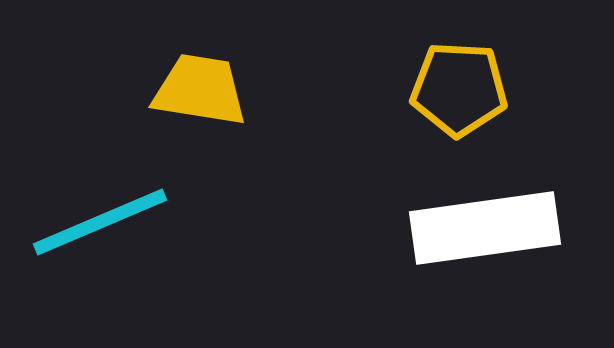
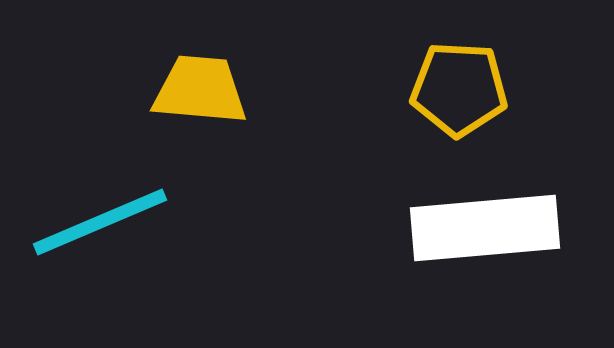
yellow trapezoid: rotated 4 degrees counterclockwise
white rectangle: rotated 3 degrees clockwise
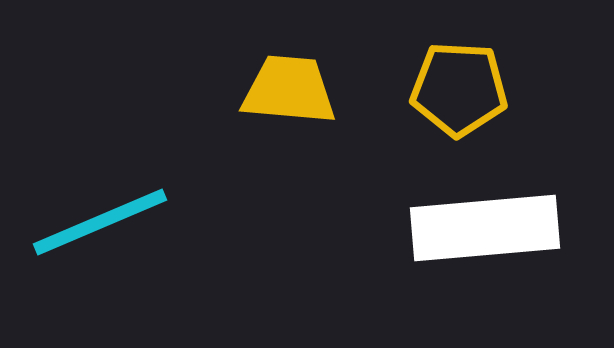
yellow trapezoid: moved 89 px right
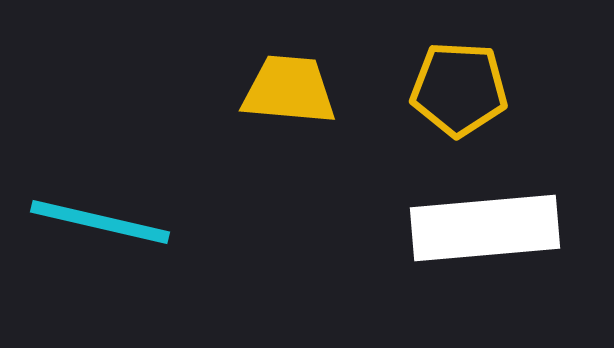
cyan line: rotated 36 degrees clockwise
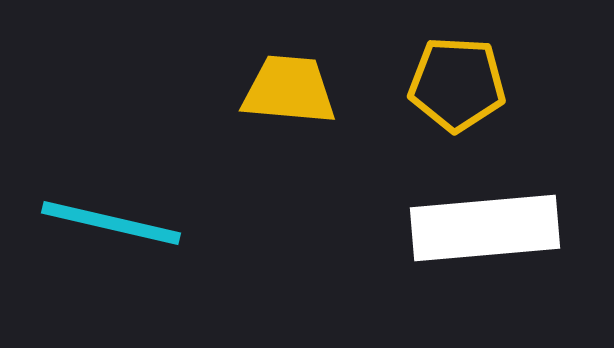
yellow pentagon: moved 2 px left, 5 px up
cyan line: moved 11 px right, 1 px down
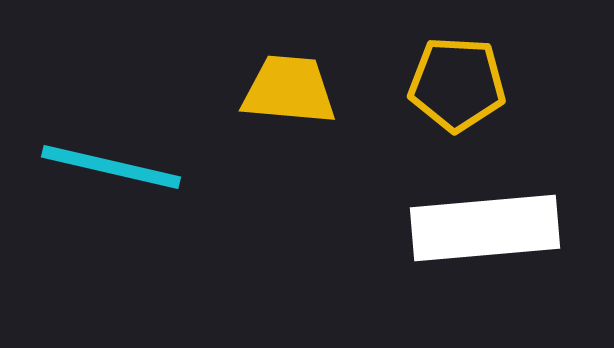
cyan line: moved 56 px up
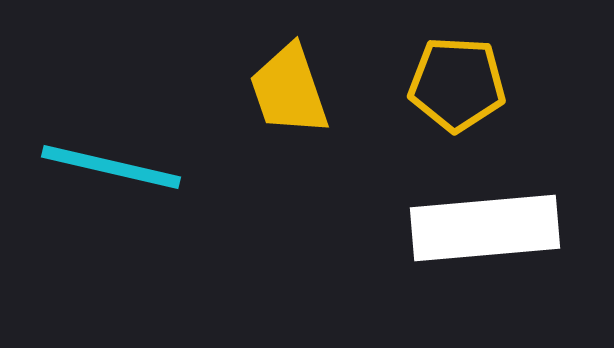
yellow trapezoid: rotated 114 degrees counterclockwise
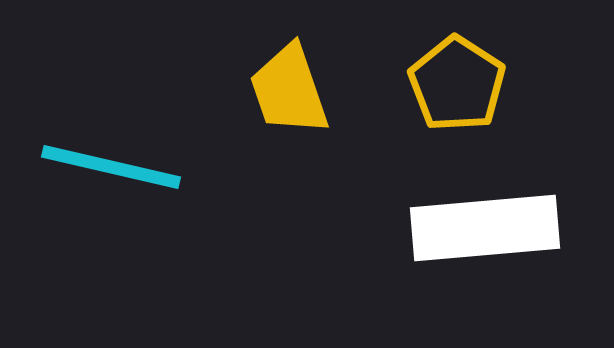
yellow pentagon: rotated 30 degrees clockwise
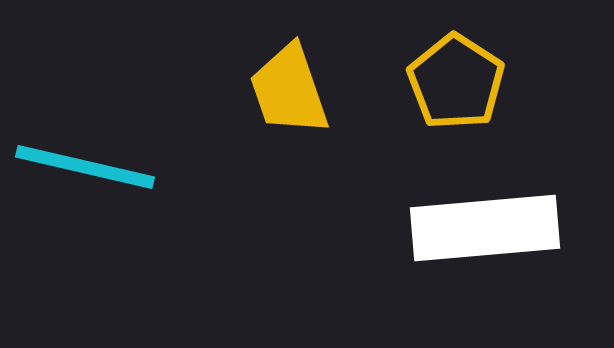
yellow pentagon: moved 1 px left, 2 px up
cyan line: moved 26 px left
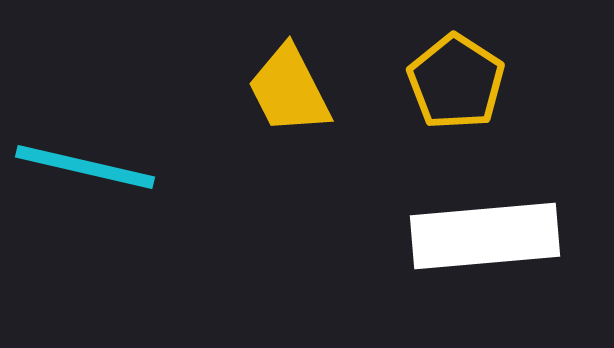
yellow trapezoid: rotated 8 degrees counterclockwise
white rectangle: moved 8 px down
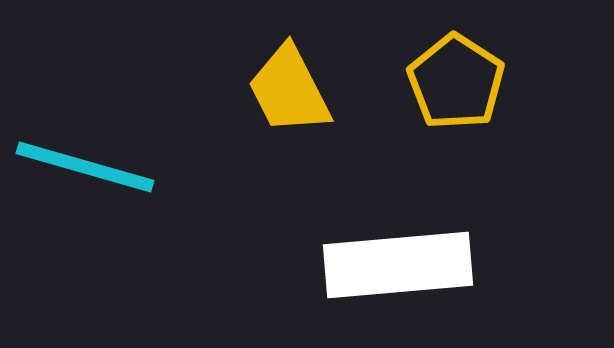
cyan line: rotated 3 degrees clockwise
white rectangle: moved 87 px left, 29 px down
